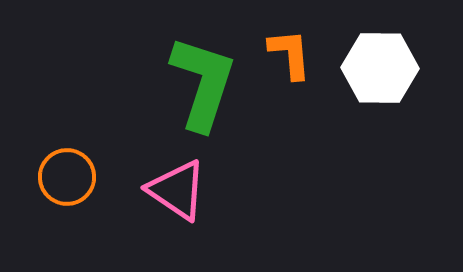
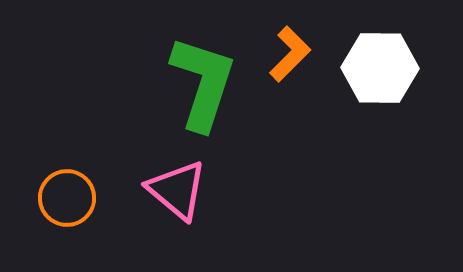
orange L-shape: rotated 50 degrees clockwise
orange circle: moved 21 px down
pink triangle: rotated 6 degrees clockwise
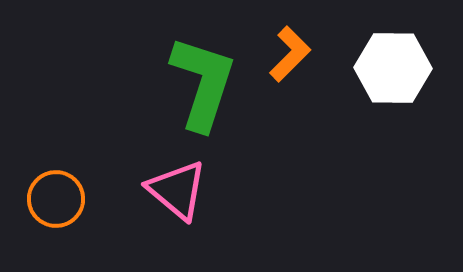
white hexagon: moved 13 px right
orange circle: moved 11 px left, 1 px down
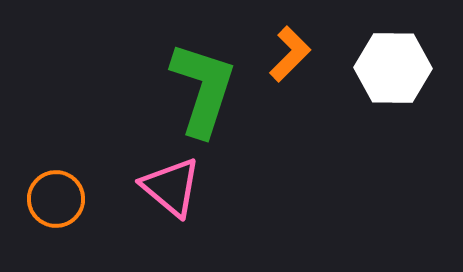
green L-shape: moved 6 px down
pink triangle: moved 6 px left, 3 px up
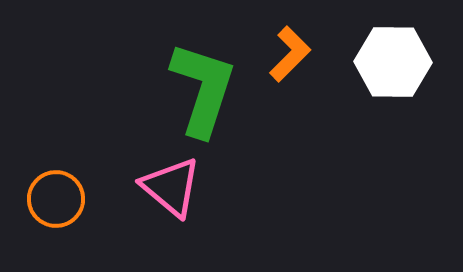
white hexagon: moved 6 px up
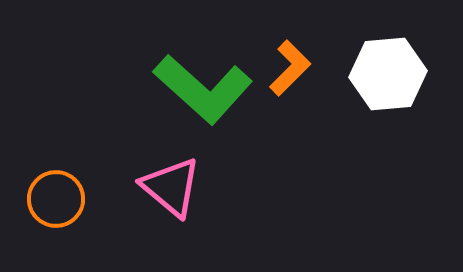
orange L-shape: moved 14 px down
white hexagon: moved 5 px left, 12 px down; rotated 6 degrees counterclockwise
green L-shape: rotated 114 degrees clockwise
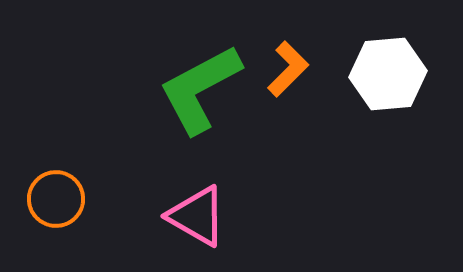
orange L-shape: moved 2 px left, 1 px down
green L-shape: moved 3 px left; rotated 110 degrees clockwise
pink triangle: moved 26 px right, 29 px down; rotated 10 degrees counterclockwise
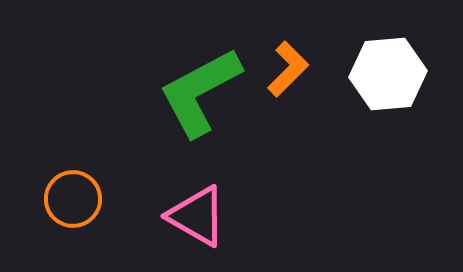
green L-shape: moved 3 px down
orange circle: moved 17 px right
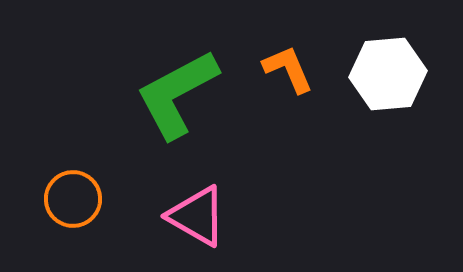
orange L-shape: rotated 68 degrees counterclockwise
green L-shape: moved 23 px left, 2 px down
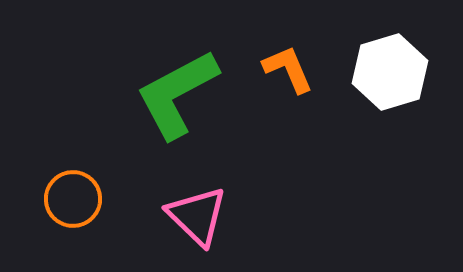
white hexagon: moved 2 px right, 2 px up; rotated 12 degrees counterclockwise
pink triangle: rotated 14 degrees clockwise
